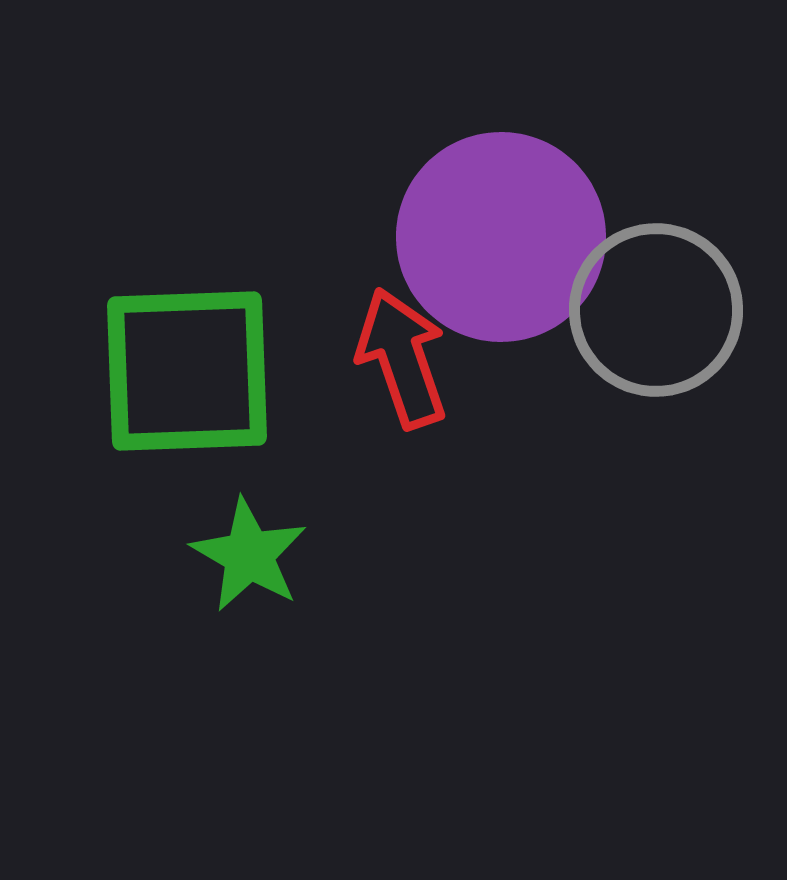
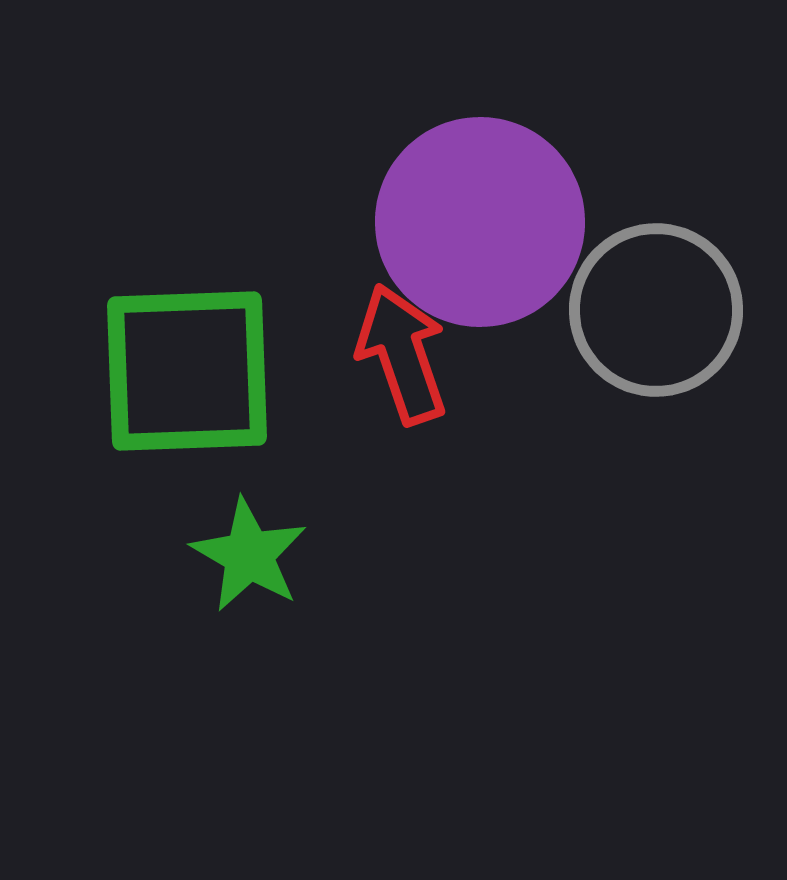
purple circle: moved 21 px left, 15 px up
red arrow: moved 4 px up
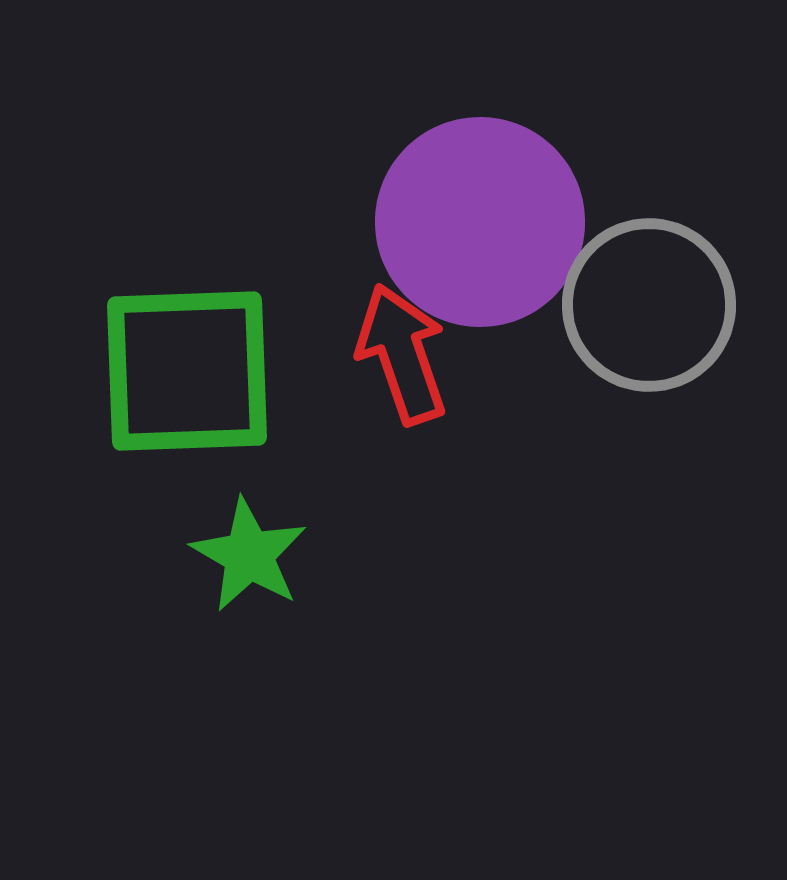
gray circle: moved 7 px left, 5 px up
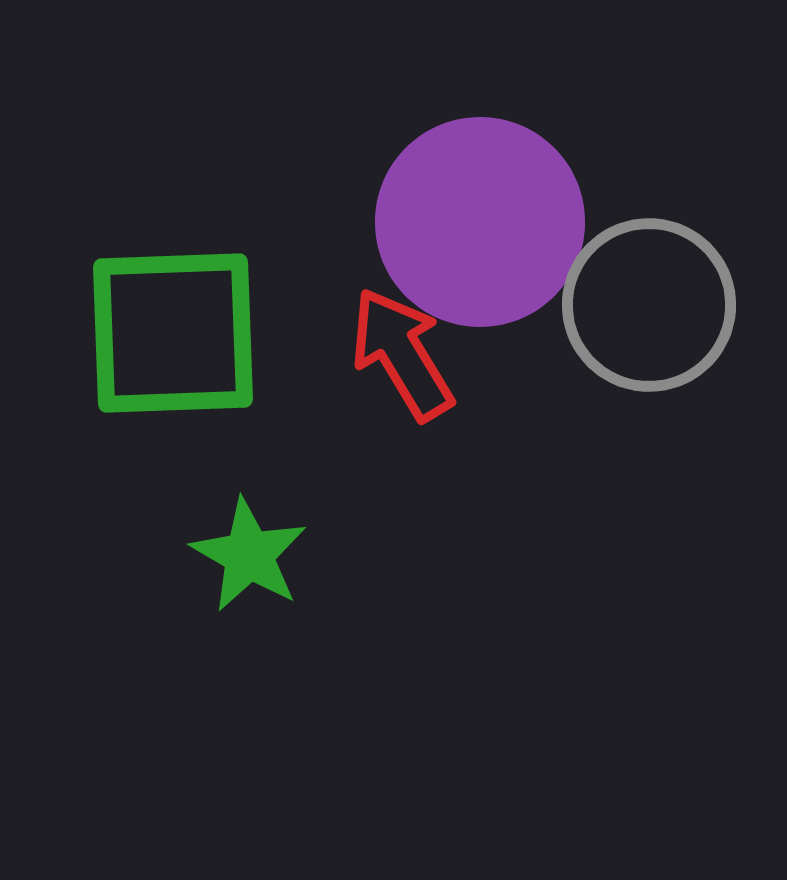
red arrow: rotated 12 degrees counterclockwise
green square: moved 14 px left, 38 px up
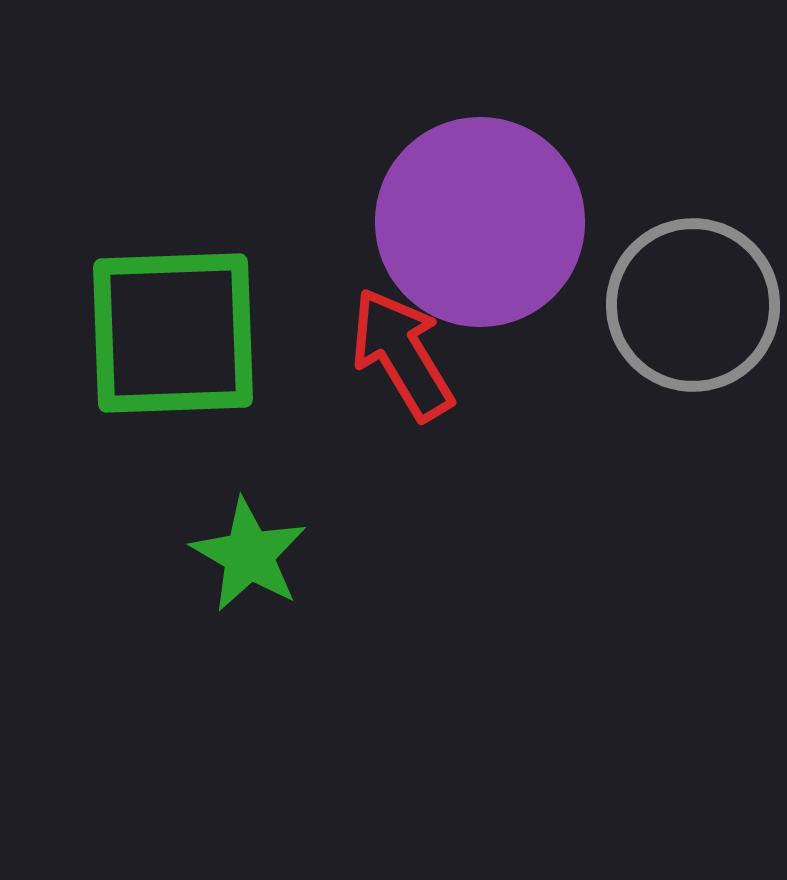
gray circle: moved 44 px right
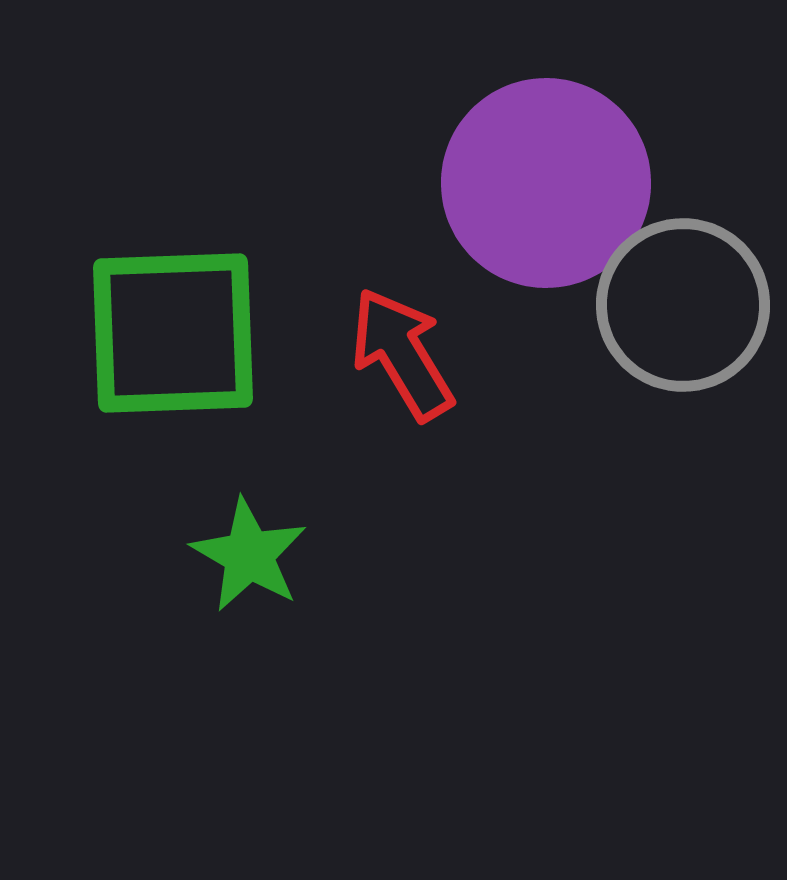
purple circle: moved 66 px right, 39 px up
gray circle: moved 10 px left
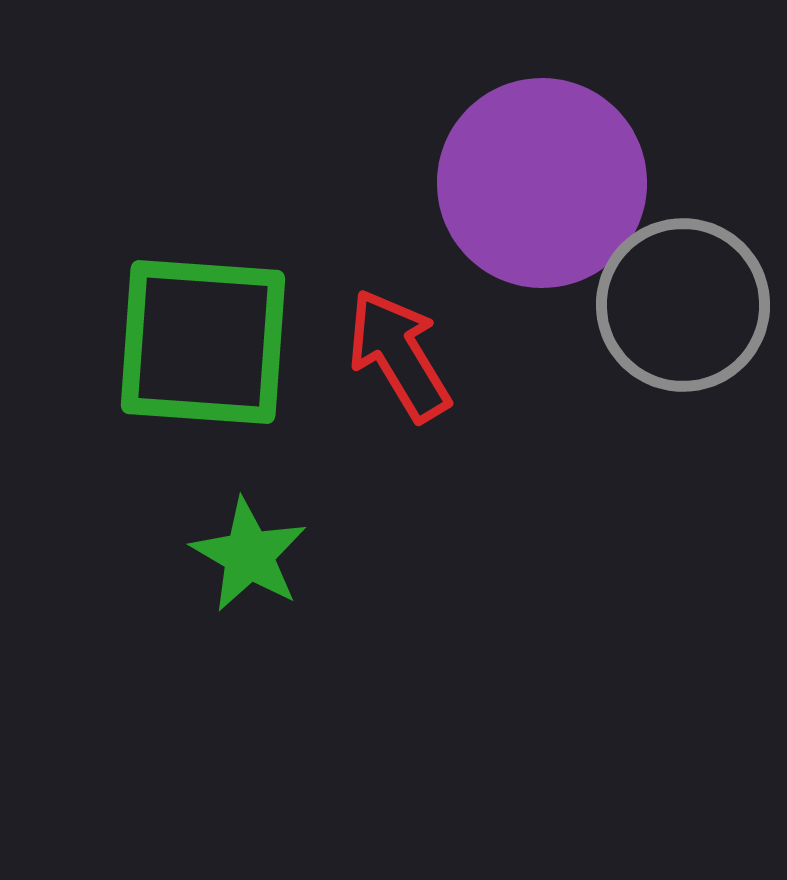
purple circle: moved 4 px left
green square: moved 30 px right, 9 px down; rotated 6 degrees clockwise
red arrow: moved 3 px left, 1 px down
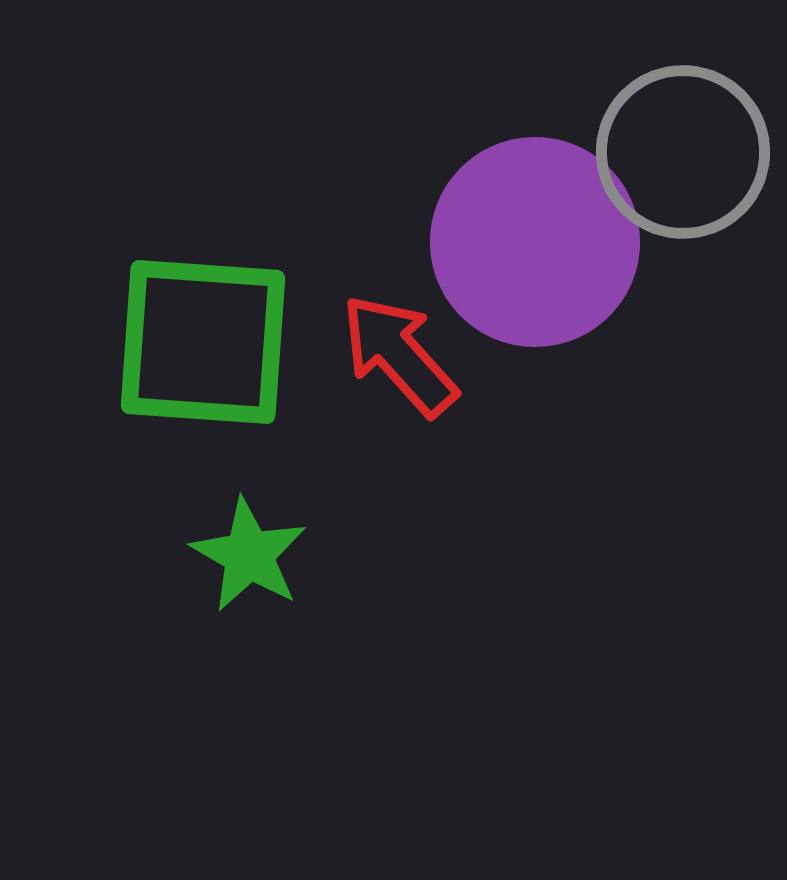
purple circle: moved 7 px left, 59 px down
gray circle: moved 153 px up
red arrow: rotated 11 degrees counterclockwise
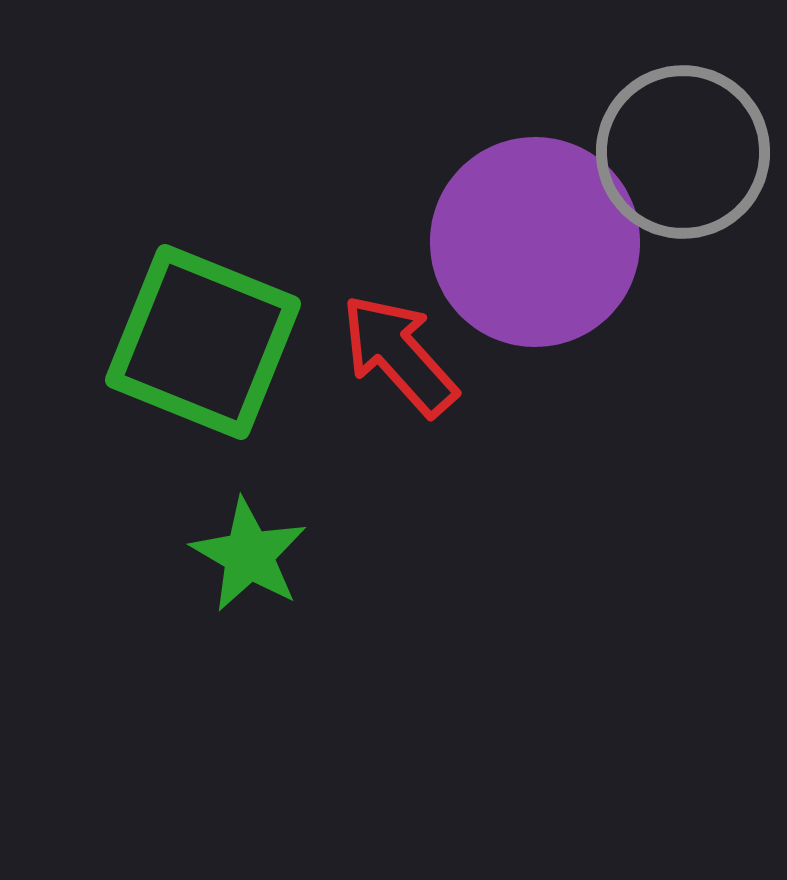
green square: rotated 18 degrees clockwise
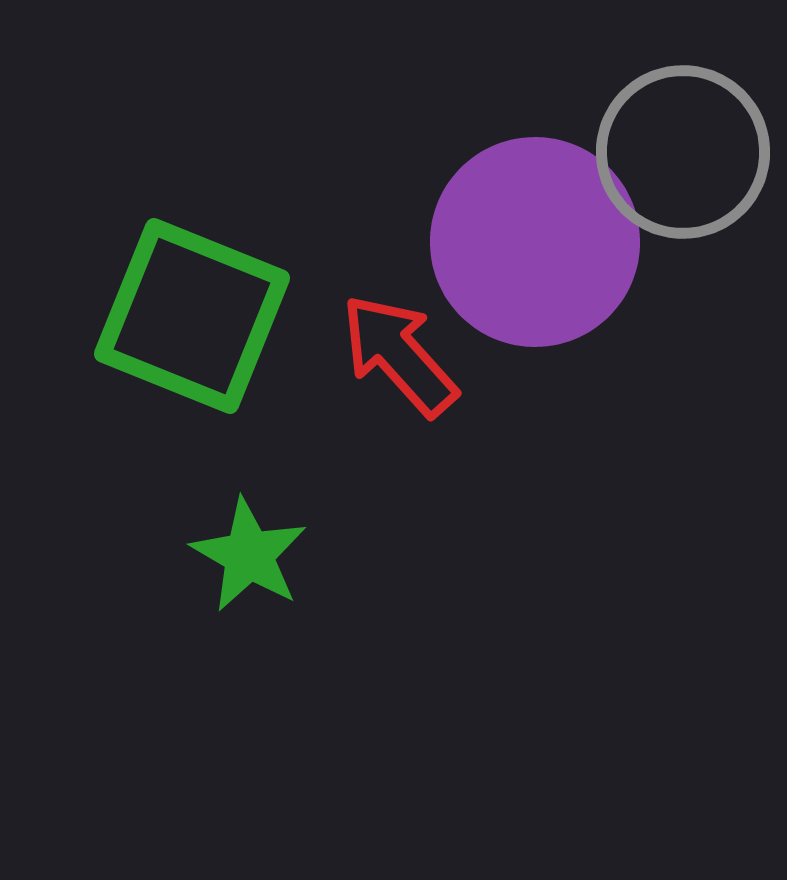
green square: moved 11 px left, 26 px up
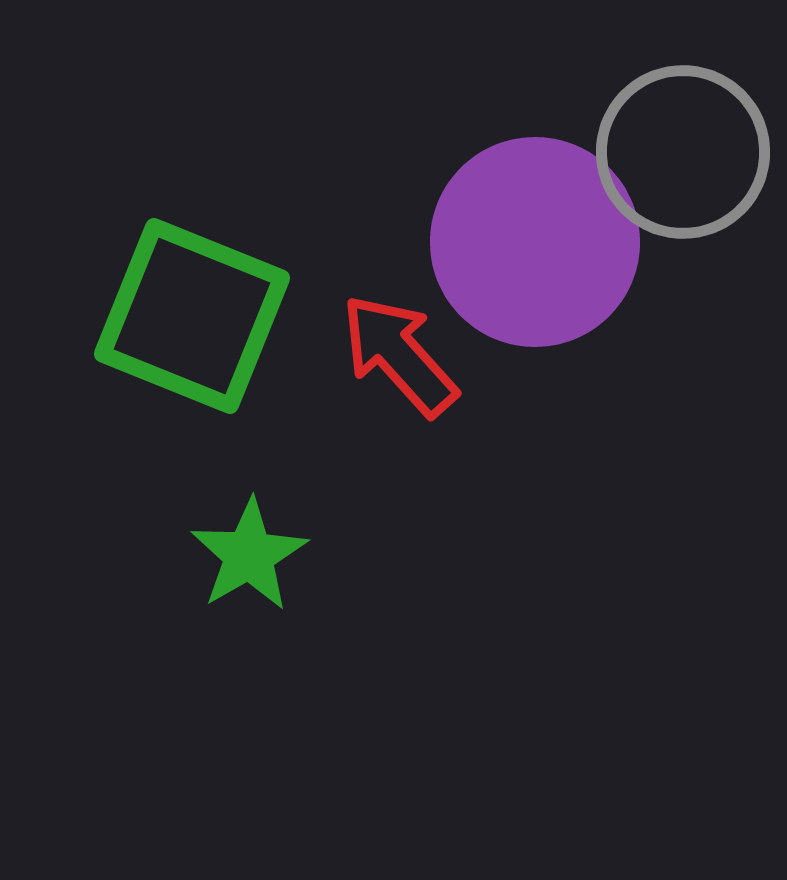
green star: rotated 12 degrees clockwise
